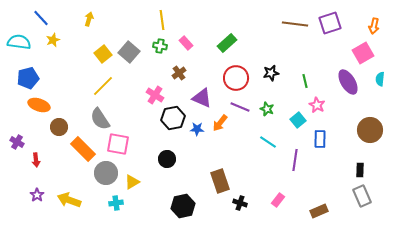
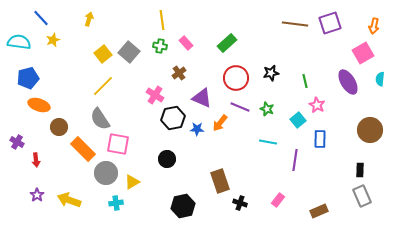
cyan line at (268, 142): rotated 24 degrees counterclockwise
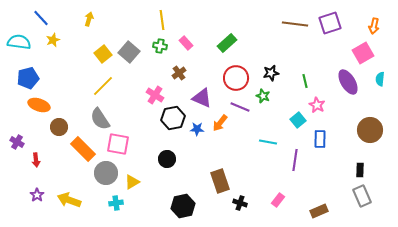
green star at (267, 109): moved 4 px left, 13 px up
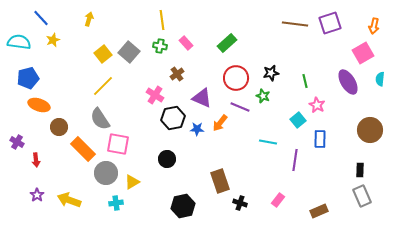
brown cross at (179, 73): moved 2 px left, 1 px down
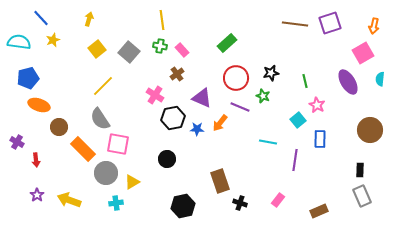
pink rectangle at (186, 43): moved 4 px left, 7 px down
yellow square at (103, 54): moved 6 px left, 5 px up
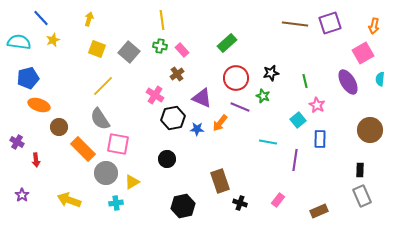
yellow square at (97, 49): rotated 30 degrees counterclockwise
purple star at (37, 195): moved 15 px left
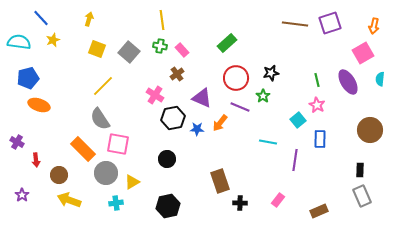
green line at (305, 81): moved 12 px right, 1 px up
green star at (263, 96): rotated 16 degrees clockwise
brown circle at (59, 127): moved 48 px down
black cross at (240, 203): rotated 16 degrees counterclockwise
black hexagon at (183, 206): moved 15 px left
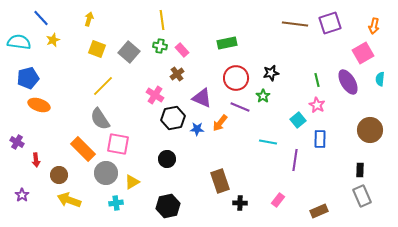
green rectangle at (227, 43): rotated 30 degrees clockwise
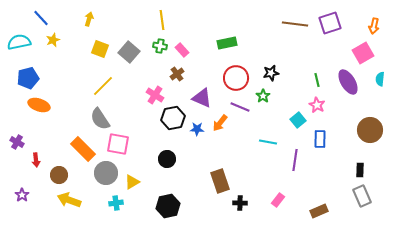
cyan semicircle at (19, 42): rotated 20 degrees counterclockwise
yellow square at (97, 49): moved 3 px right
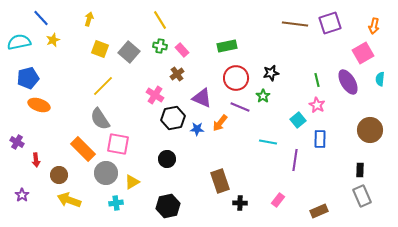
yellow line at (162, 20): moved 2 px left; rotated 24 degrees counterclockwise
green rectangle at (227, 43): moved 3 px down
